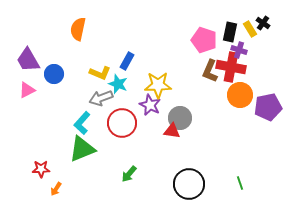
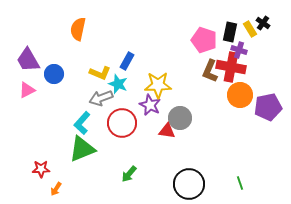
red triangle: moved 5 px left
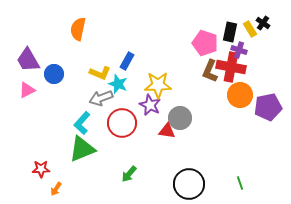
pink pentagon: moved 1 px right, 3 px down
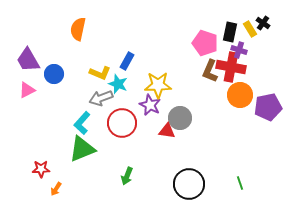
green arrow: moved 2 px left, 2 px down; rotated 18 degrees counterclockwise
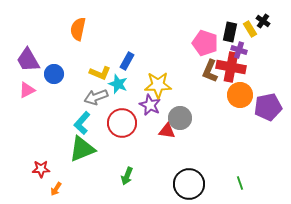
black cross: moved 2 px up
gray arrow: moved 5 px left, 1 px up
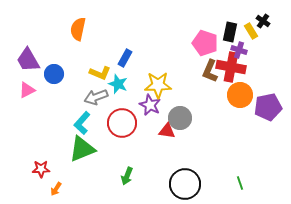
yellow rectangle: moved 1 px right, 2 px down
blue rectangle: moved 2 px left, 3 px up
black circle: moved 4 px left
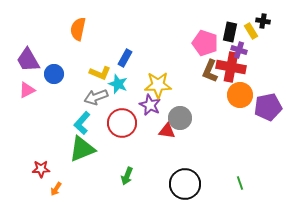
black cross: rotated 24 degrees counterclockwise
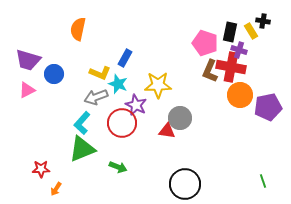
purple trapezoid: rotated 44 degrees counterclockwise
purple star: moved 14 px left
green arrow: moved 9 px left, 9 px up; rotated 90 degrees counterclockwise
green line: moved 23 px right, 2 px up
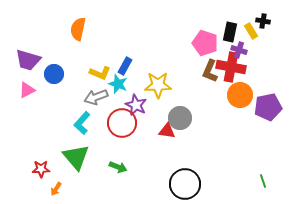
blue rectangle: moved 8 px down
green triangle: moved 6 px left, 8 px down; rotated 48 degrees counterclockwise
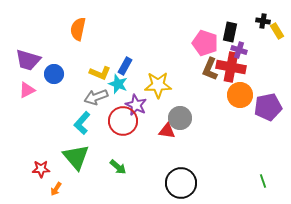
yellow rectangle: moved 26 px right
brown L-shape: moved 2 px up
red circle: moved 1 px right, 2 px up
green arrow: rotated 18 degrees clockwise
black circle: moved 4 px left, 1 px up
